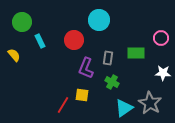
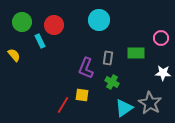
red circle: moved 20 px left, 15 px up
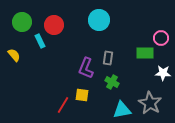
green rectangle: moved 9 px right
cyan triangle: moved 2 px left, 2 px down; rotated 24 degrees clockwise
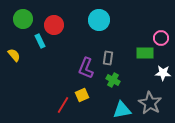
green circle: moved 1 px right, 3 px up
green cross: moved 1 px right, 2 px up
yellow square: rotated 32 degrees counterclockwise
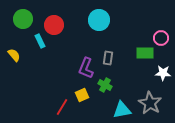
green cross: moved 8 px left, 5 px down
red line: moved 1 px left, 2 px down
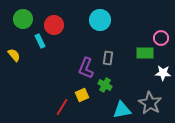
cyan circle: moved 1 px right
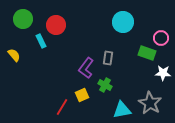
cyan circle: moved 23 px right, 2 px down
red circle: moved 2 px right
cyan rectangle: moved 1 px right
green rectangle: moved 2 px right; rotated 18 degrees clockwise
purple L-shape: rotated 15 degrees clockwise
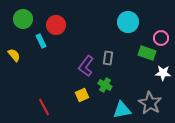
cyan circle: moved 5 px right
purple L-shape: moved 2 px up
red line: moved 18 px left; rotated 60 degrees counterclockwise
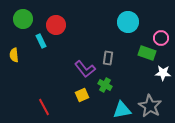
yellow semicircle: rotated 144 degrees counterclockwise
purple L-shape: moved 1 px left, 3 px down; rotated 75 degrees counterclockwise
gray star: moved 3 px down
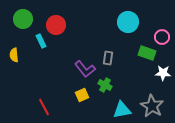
pink circle: moved 1 px right, 1 px up
gray star: moved 2 px right
